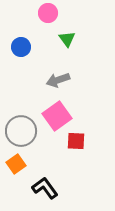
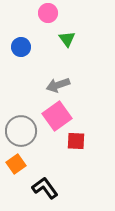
gray arrow: moved 5 px down
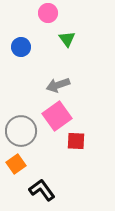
black L-shape: moved 3 px left, 2 px down
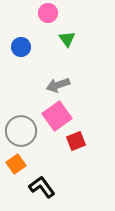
red square: rotated 24 degrees counterclockwise
black L-shape: moved 3 px up
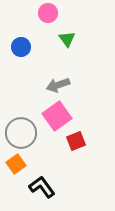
gray circle: moved 2 px down
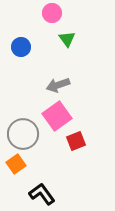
pink circle: moved 4 px right
gray circle: moved 2 px right, 1 px down
black L-shape: moved 7 px down
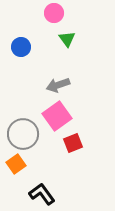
pink circle: moved 2 px right
red square: moved 3 px left, 2 px down
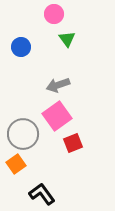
pink circle: moved 1 px down
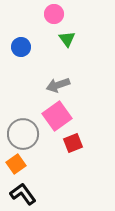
black L-shape: moved 19 px left
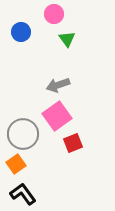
blue circle: moved 15 px up
